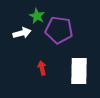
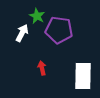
white arrow: rotated 48 degrees counterclockwise
white rectangle: moved 4 px right, 5 px down
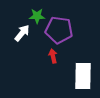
green star: rotated 28 degrees counterclockwise
white arrow: rotated 12 degrees clockwise
red arrow: moved 11 px right, 12 px up
